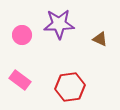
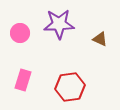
pink circle: moved 2 px left, 2 px up
pink rectangle: moved 3 px right; rotated 70 degrees clockwise
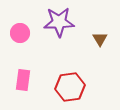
purple star: moved 2 px up
brown triangle: rotated 35 degrees clockwise
pink rectangle: rotated 10 degrees counterclockwise
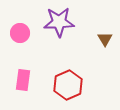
brown triangle: moved 5 px right
red hexagon: moved 2 px left, 2 px up; rotated 16 degrees counterclockwise
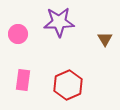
pink circle: moved 2 px left, 1 px down
